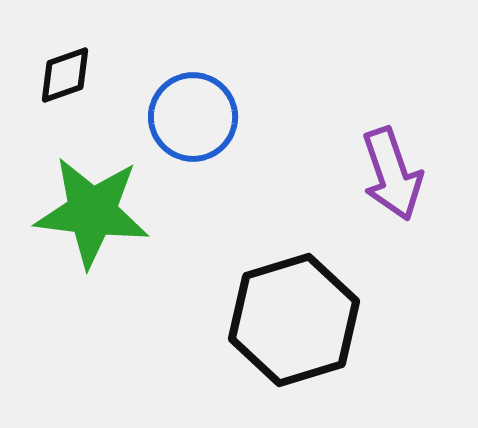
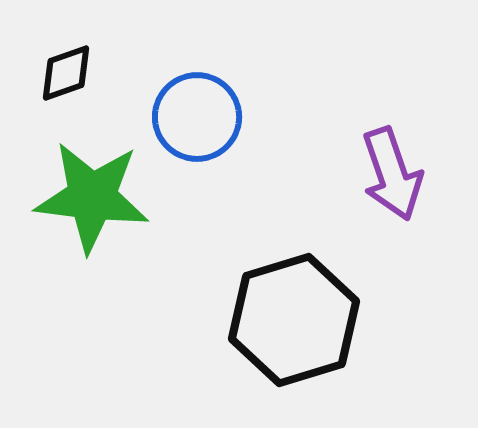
black diamond: moved 1 px right, 2 px up
blue circle: moved 4 px right
green star: moved 15 px up
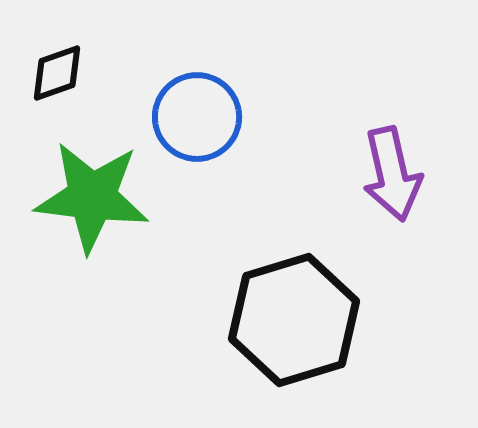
black diamond: moved 9 px left
purple arrow: rotated 6 degrees clockwise
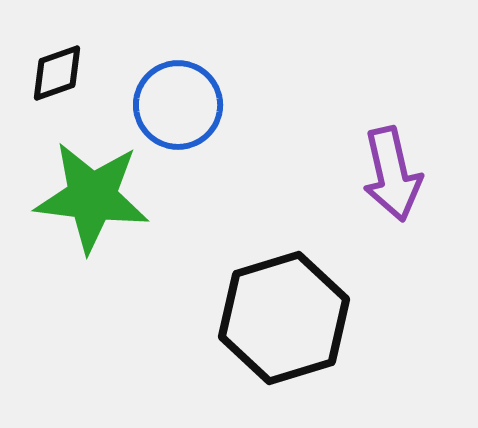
blue circle: moved 19 px left, 12 px up
black hexagon: moved 10 px left, 2 px up
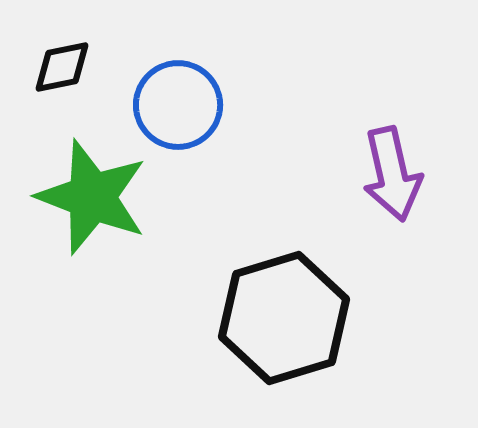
black diamond: moved 5 px right, 6 px up; rotated 8 degrees clockwise
green star: rotated 14 degrees clockwise
